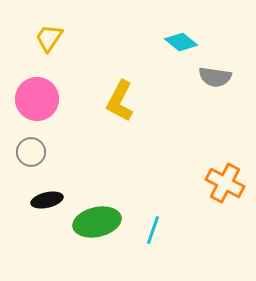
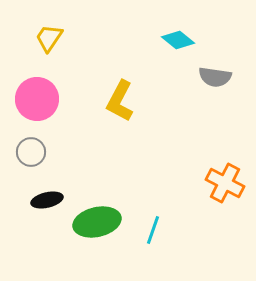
cyan diamond: moved 3 px left, 2 px up
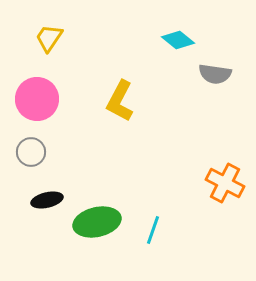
gray semicircle: moved 3 px up
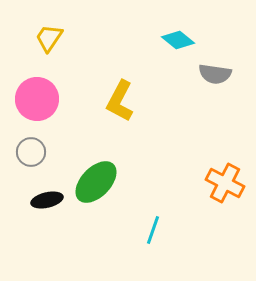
green ellipse: moved 1 px left, 40 px up; rotated 33 degrees counterclockwise
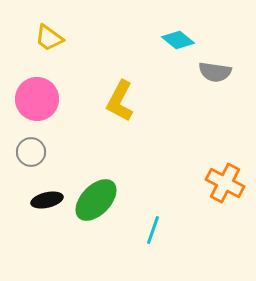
yellow trapezoid: rotated 88 degrees counterclockwise
gray semicircle: moved 2 px up
green ellipse: moved 18 px down
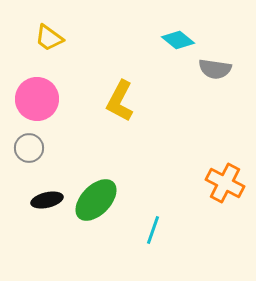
gray semicircle: moved 3 px up
gray circle: moved 2 px left, 4 px up
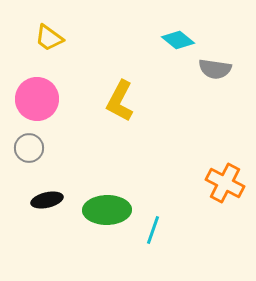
green ellipse: moved 11 px right, 10 px down; rotated 45 degrees clockwise
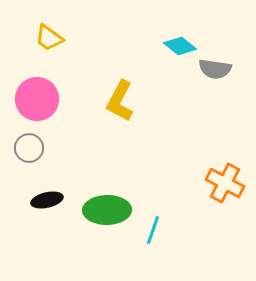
cyan diamond: moved 2 px right, 6 px down
